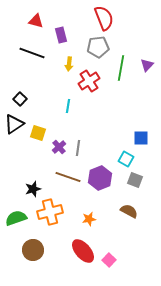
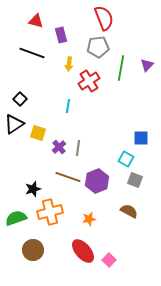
purple hexagon: moved 3 px left, 3 px down
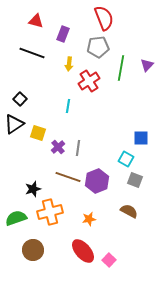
purple rectangle: moved 2 px right, 1 px up; rotated 35 degrees clockwise
purple cross: moved 1 px left
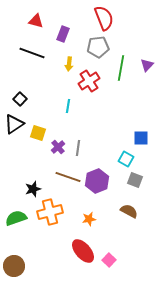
brown circle: moved 19 px left, 16 px down
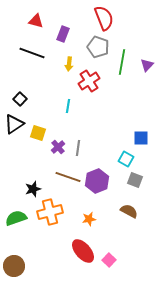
gray pentagon: rotated 25 degrees clockwise
green line: moved 1 px right, 6 px up
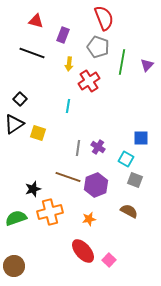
purple rectangle: moved 1 px down
purple cross: moved 40 px right; rotated 16 degrees counterclockwise
purple hexagon: moved 1 px left, 4 px down
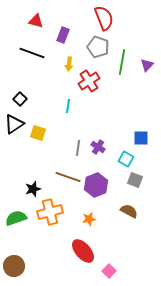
pink square: moved 11 px down
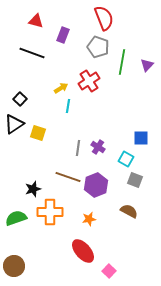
yellow arrow: moved 8 px left, 24 px down; rotated 128 degrees counterclockwise
orange cross: rotated 15 degrees clockwise
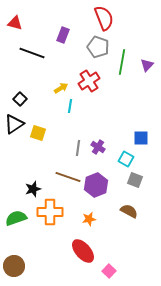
red triangle: moved 21 px left, 2 px down
cyan line: moved 2 px right
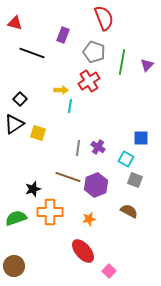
gray pentagon: moved 4 px left, 5 px down
yellow arrow: moved 2 px down; rotated 32 degrees clockwise
